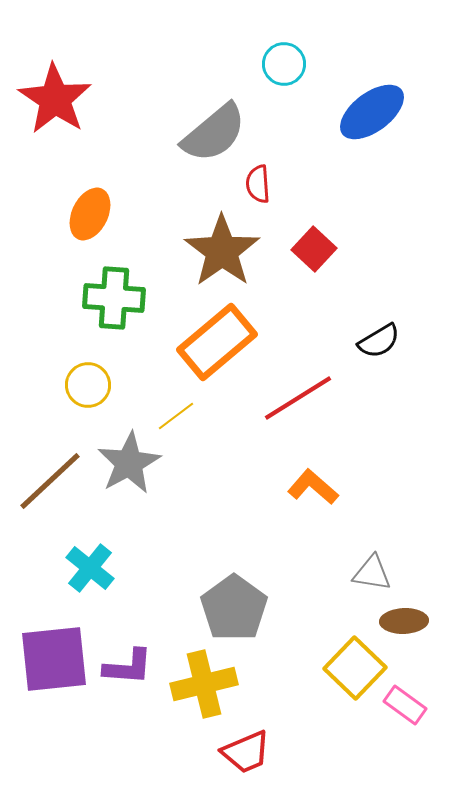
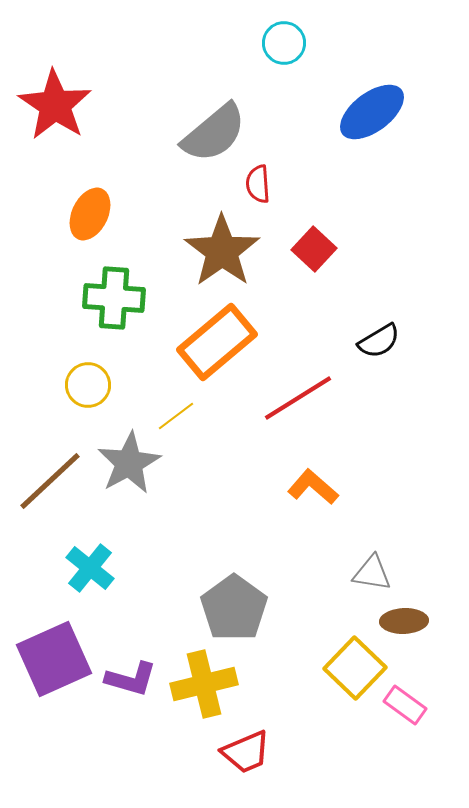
cyan circle: moved 21 px up
red star: moved 6 px down
purple square: rotated 18 degrees counterclockwise
purple L-shape: moved 3 px right, 12 px down; rotated 12 degrees clockwise
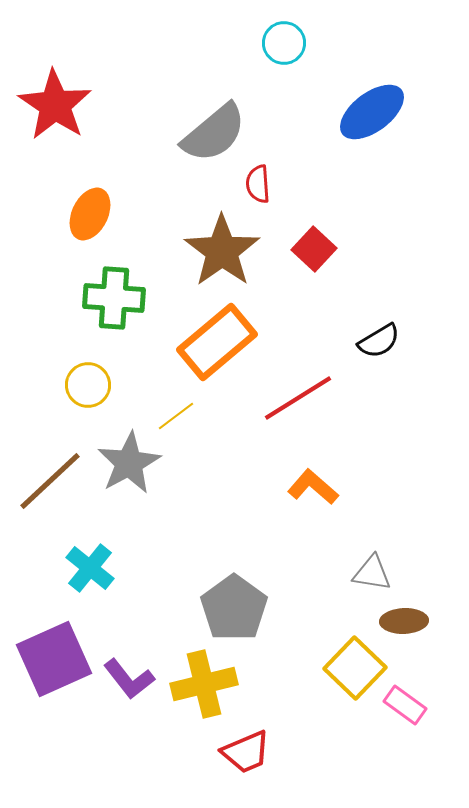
purple L-shape: moved 2 px left; rotated 36 degrees clockwise
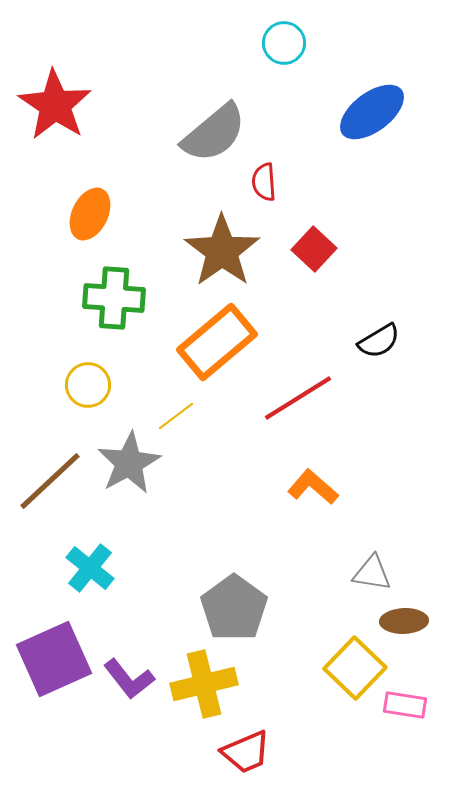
red semicircle: moved 6 px right, 2 px up
pink rectangle: rotated 27 degrees counterclockwise
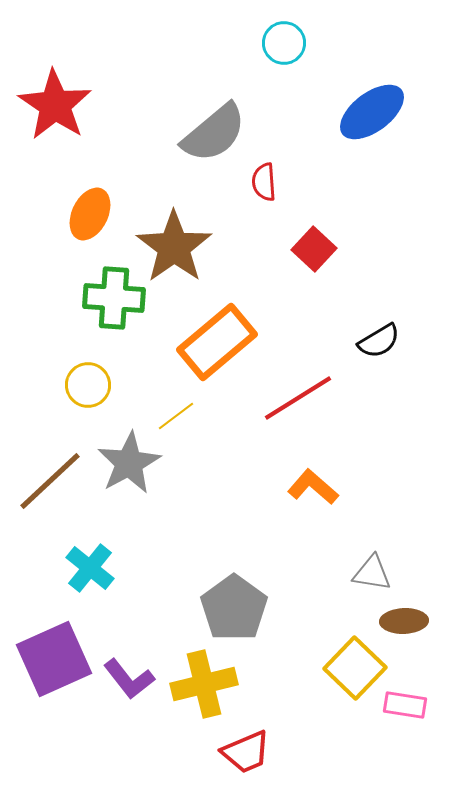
brown star: moved 48 px left, 4 px up
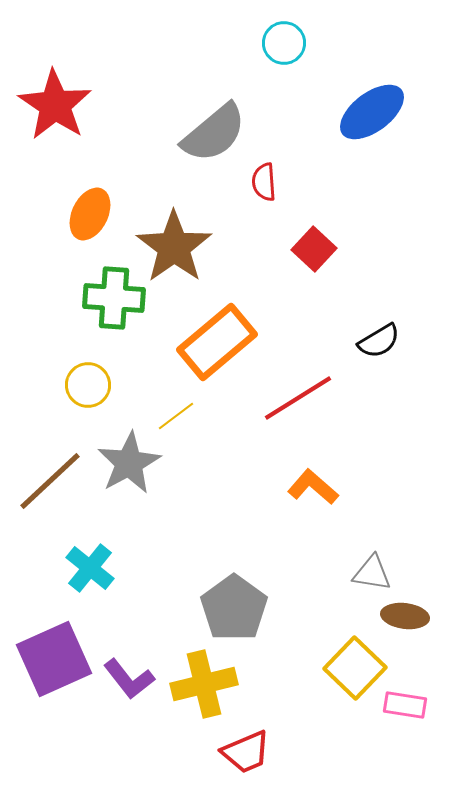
brown ellipse: moved 1 px right, 5 px up; rotated 9 degrees clockwise
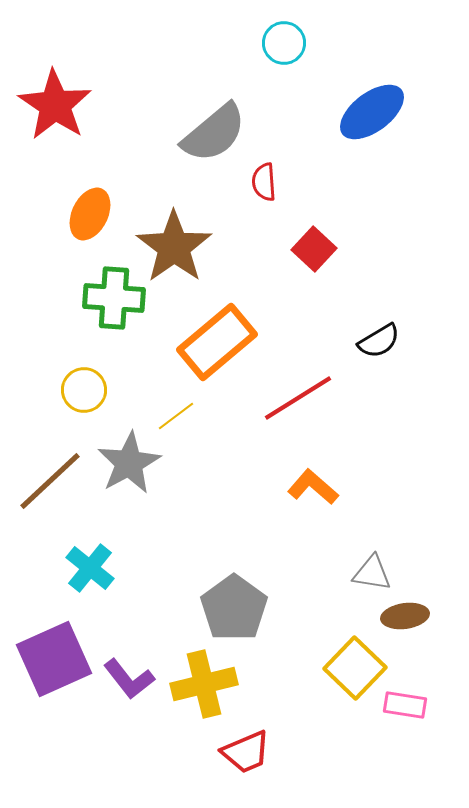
yellow circle: moved 4 px left, 5 px down
brown ellipse: rotated 15 degrees counterclockwise
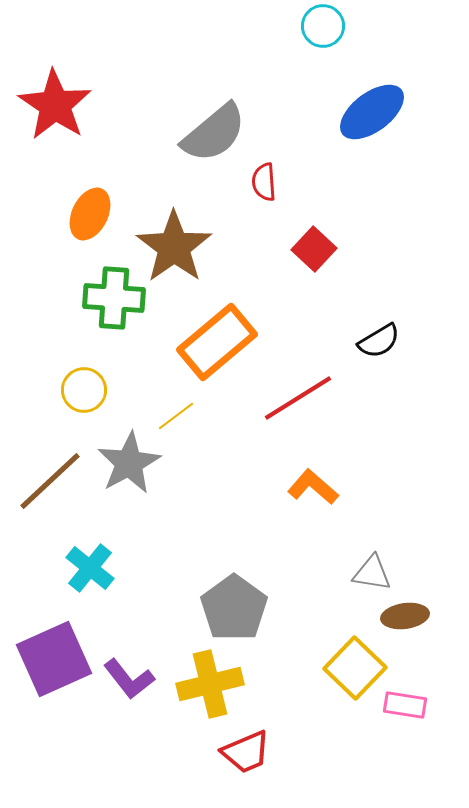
cyan circle: moved 39 px right, 17 px up
yellow cross: moved 6 px right
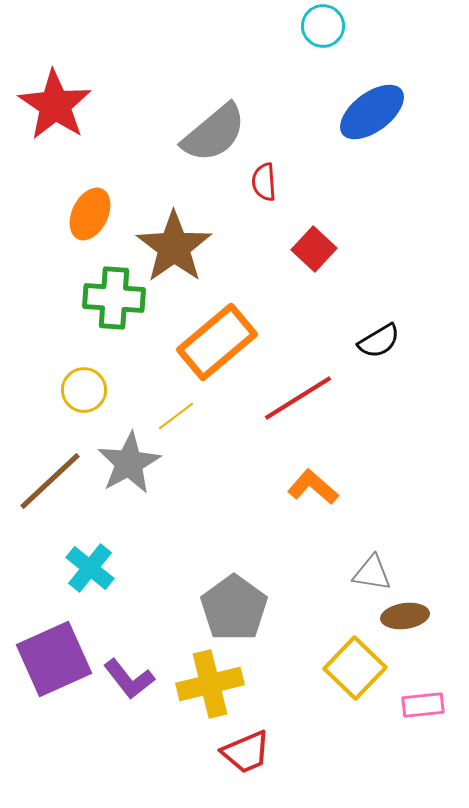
pink rectangle: moved 18 px right; rotated 15 degrees counterclockwise
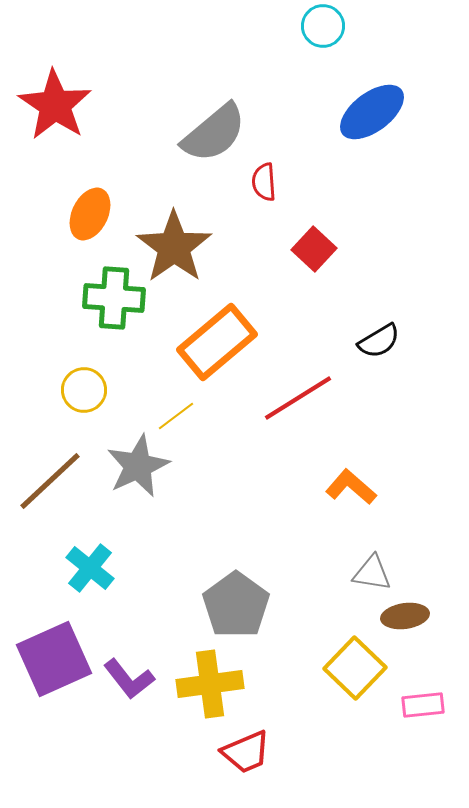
gray star: moved 9 px right, 3 px down; rotated 4 degrees clockwise
orange L-shape: moved 38 px right
gray pentagon: moved 2 px right, 3 px up
yellow cross: rotated 6 degrees clockwise
